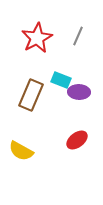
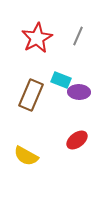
yellow semicircle: moved 5 px right, 5 px down
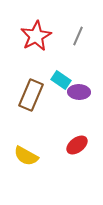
red star: moved 1 px left, 2 px up
cyan rectangle: rotated 12 degrees clockwise
red ellipse: moved 5 px down
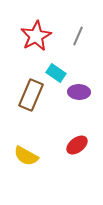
cyan rectangle: moved 5 px left, 7 px up
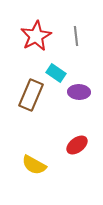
gray line: moved 2 px left; rotated 30 degrees counterclockwise
yellow semicircle: moved 8 px right, 9 px down
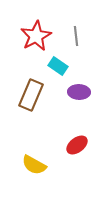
cyan rectangle: moved 2 px right, 7 px up
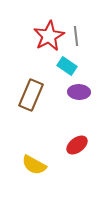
red star: moved 13 px right
cyan rectangle: moved 9 px right
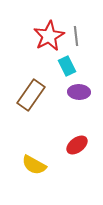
cyan rectangle: rotated 30 degrees clockwise
brown rectangle: rotated 12 degrees clockwise
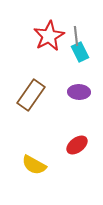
cyan rectangle: moved 13 px right, 14 px up
